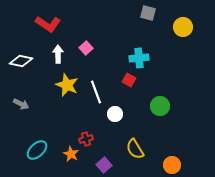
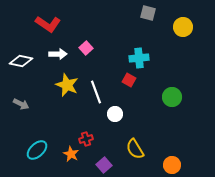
white arrow: rotated 90 degrees clockwise
green circle: moved 12 px right, 9 px up
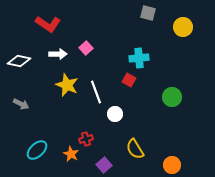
white diamond: moved 2 px left
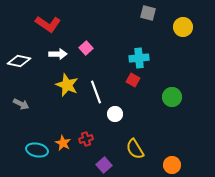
red square: moved 4 px right
cyan ellipse: rotated 55 degrees clockwise
orange star: moved 8 px left, 11 px up
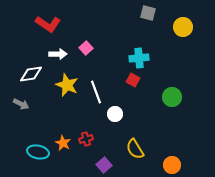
white diamond: moved 12 px right, 13 px down; rotated 20 degrees counterclockwise
cyan ellipse: moved 1 px right, 2 px down
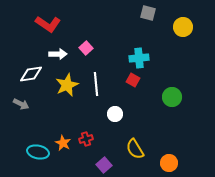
yellow star: rotated 25 degrees clockwise
white line: moved 8 px up; rotated 15 degrees clockwise
orange circle: moved 3 px left, 2 px up
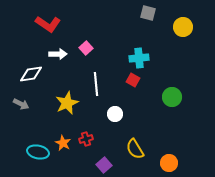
yellow star: moved 18 px down
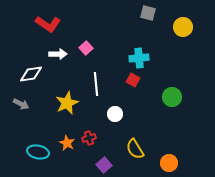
red cross: moved 3 px right, 1 px up
orange star: moved 4 px right
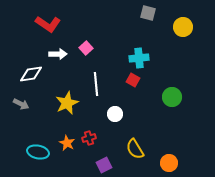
purple square: rotated 14 degrees clockwise
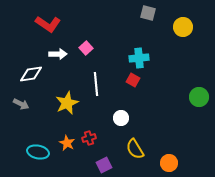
green circle: moved 27 px right
white circle: moved 6 px right, 4 px down
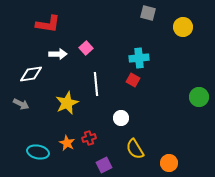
red L-shape: rotated 25 degrees counterclockwise
